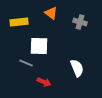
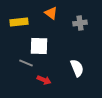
gray cross: moved 1 px down; rotated 24 degrees counterclockwise
red arrow: moved 2 px up
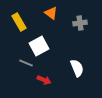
yellow rectangle: rotated 66 degrees clockwise
white square: rotated 30 degrees counterclockwise
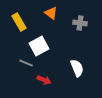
gray cross: rotated 16 degrees clockwise
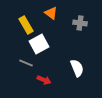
yellow rectangle: moved 7 px right, 3 px down
white square: moved 2 px up
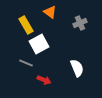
orange triangle: moved 1 px left, 1 px up
gray cross: rotated 32 degrees counterclockwise
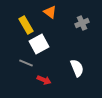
gray cross: moved 2 px right
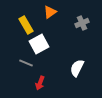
orange triangle: rotated 48 degrees clockwise
white semicircle: rotated 132 degrees counterclockwise
red arrow: moved 4 px left, 3 px down; rotated 88 degrees clockwise
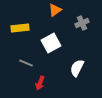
orange triangle: moved 5 px right, 2 px up
yellow rectangle: moved 6 px left, 3 px down; rotated 66 degrees counterclockwise
white square: moved 12 px right, 1 px up
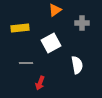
gray cross: rotated 24 degrees clockwise
gray line: rotated 24 degrees counterclockwise
white semicircle: moved 3 px up; rotated 144 degrees clockwise
